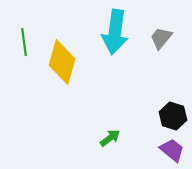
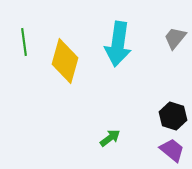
cyan arrow: moved 3 px right, 12 px down
gray trapezoid: moved 14 px right
yellow diamond: moved 3 px right, 1 px up
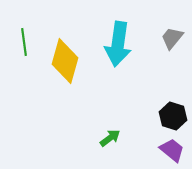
gray trapezoid: moved 3 px left
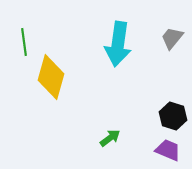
yellow diamond: moved 14 px left, 16 px down
purple trapezoid: moved 4 px left; rotated 16 degrees counterclockwise
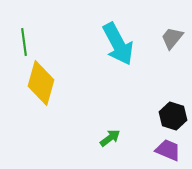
cyan arrow: rotated 36 degrees counterclockwise
yellow diamond: moved 10 px left, 6 px down
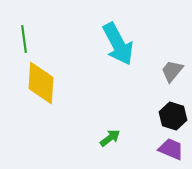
gray trapezoid: moved 33 px down
green line: moved 3 px up
yellow diamond: rotated 12 degrees counterclockwise
purple trapezoid: moved 3 px right, 1 px up
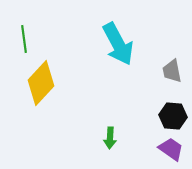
gray trapezoid: rotated 50 degrees counterclockwise
yellow diamond: rotated 39 degrees clockwise
black hexagon: rotated 12 degrees counterclockwise
green arrow: rotated 130 degrees clockwise
purple trapezoid: rotated 12 degrees clockwise
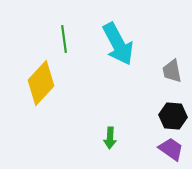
green line: moved 40 px right
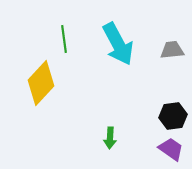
gray trapezoid: moved 21 px up; rotated 95 degrees clockwise
black hexagon: rotated 12 degrees counterclockwise
